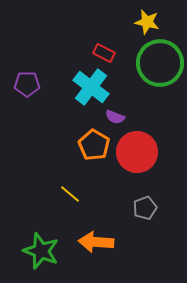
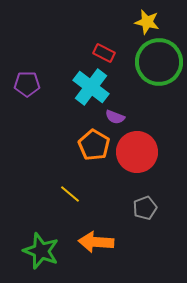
green circle: moved 1 px left, 1 px up
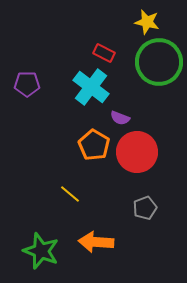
purple semicircle: moved 5 px right, 1 px down
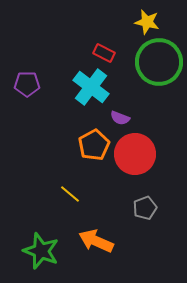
orange pentagon: rotated 12 degrees clockwise
red circle: moved 2 px left, 2 px down
orange arrow: moved 1 px up; rotated 20 degrees clockwise
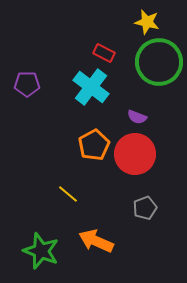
purple semicircle: moved 17 px right, 1 px up
yellow line: moved 2 px left
